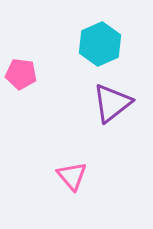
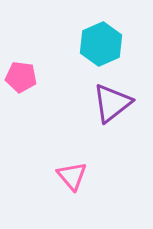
cyan hexagon: moved 1 px right
pink pentagon: moved 3 px down
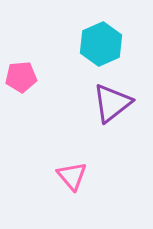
pink pentagon: rotated 12 degrees counterclockwise
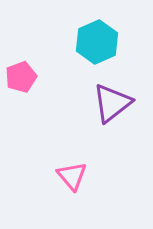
cyan hexagon: moved 4 px left, 2 px up
pink pentagon: rotated 16 degrees counterclockwise
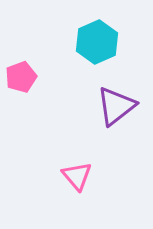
purple triangle: moved 4 px right, 3 px down
pink triangle: moved 5 px right
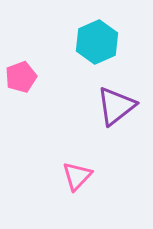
pink triangle: rotated 24 degrees clockwise
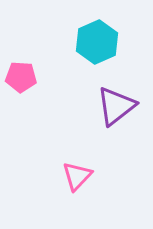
pink pentagon: rotated 24 degrees clockwise
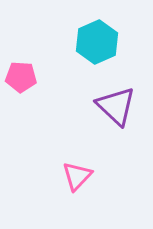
purple triangle: rotated 39 degrees counterclockwise
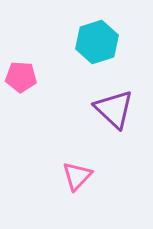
cyan hexagon: rotated 6 degrees clockwise
purple triangle: moved 2 px left, 3 px down
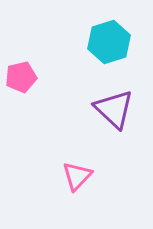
cyan hexagon: moved 12 px right
pink pentagon: rotated 16 degrees counterclockwise
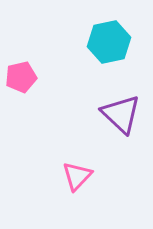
cyan hexagon: rotated 6 degrees clockwise
purple triangle: moved 7 px right, 5 px down
